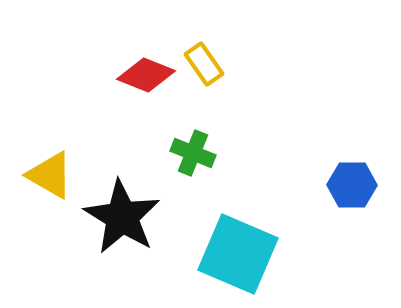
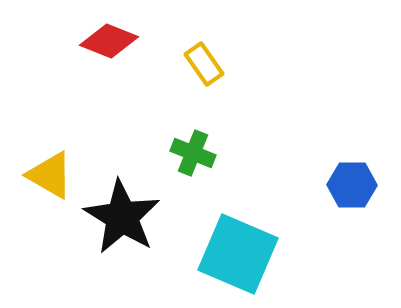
red diamond: moved 37 px left, 34 px up
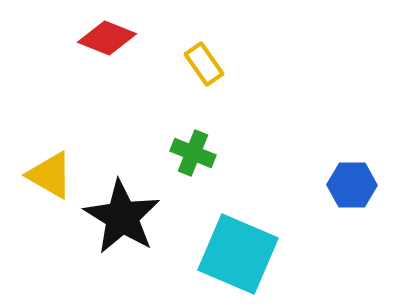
red diamond: moved 2 px left, 3 px up
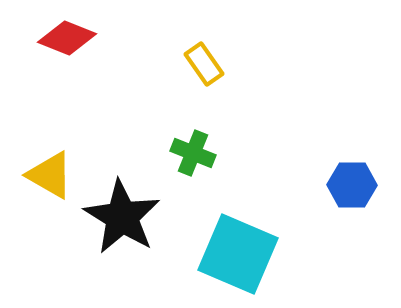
red diamond: moved 40 px left
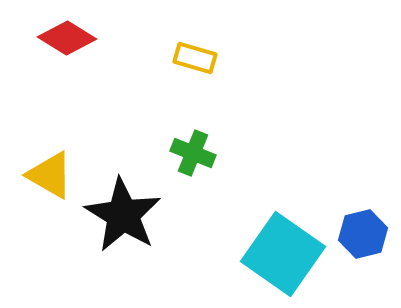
red diamond: rotated 10 degrees clockwise
yellow rectangle: moved 9 px left, 6 px up; rotated 39 degrees counterclockwise
blue hexagon: moved 11 px right, 49 px down; rotated 15 degrees counterclockwise
black star: moved 1 px right, 2 px up
cyan square: moved 45 px right; rotated 12 degrees clockwise
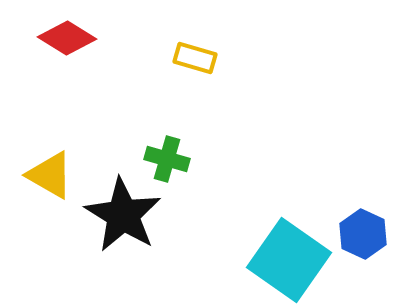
green cross: moved 26 px left, 6 px down; rotated 6 degrees counterclockwise
blue hexagon: rotated 21 degrees counterclockwise
cyan square: moved 6 px right, 6 px down
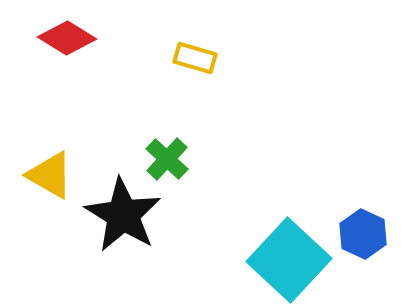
green cross: rotated 27 degrees clockwise
cyan square: rotated 8 degrees clockwise
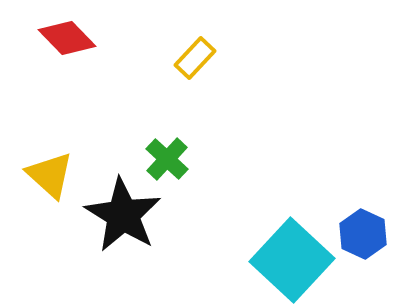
red diamond: rotated 14 degrees clockwise
yellow rectangle: rotated 63 degrees counterclockwise
yellow triangle: rotated 12 degrees clockwise
cyan square: moved 3 px right
